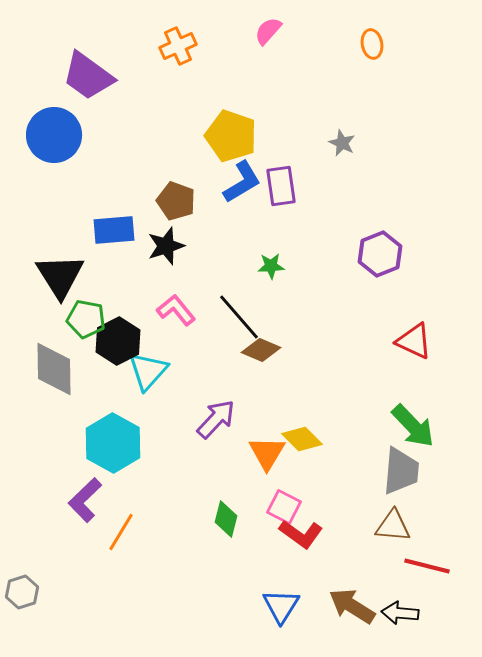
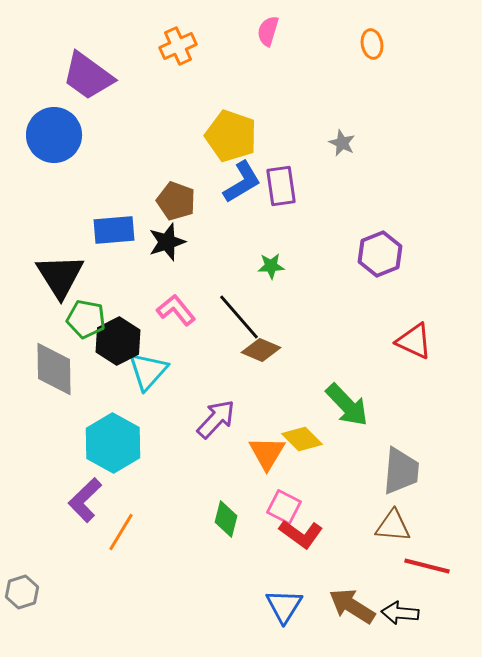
pink semicircle: rotated 24 degrees counterclockwise
black star: moved 1 px right, 4 px up
green arrow: moved 66 px left, 21 px up
blue triangle: moved 3 px right
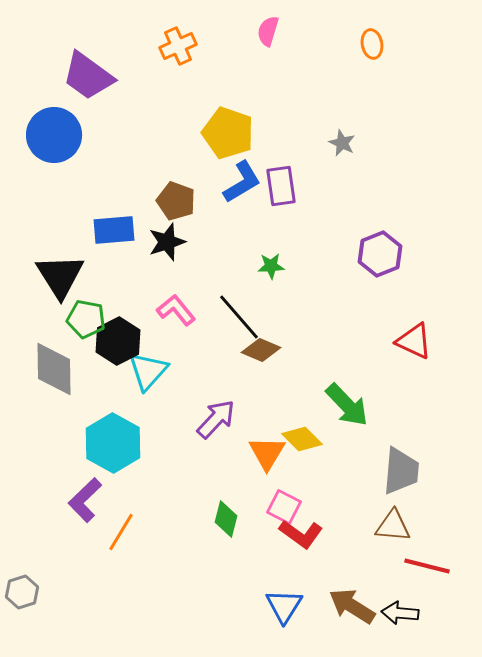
yellow pentagon: moved 3 px left, 3 px up
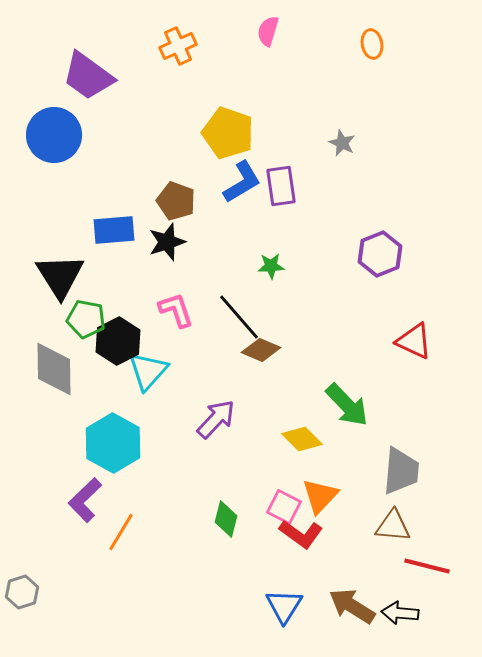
pink L-shape: rotated 21 degrees clockwise
orange triangle: moved 53 px right, 43 px down; rotated 12 degrees clockwise
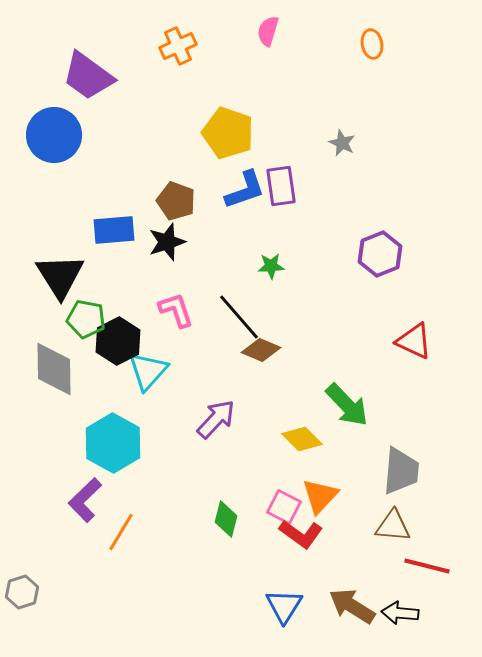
blue L-shape: moved 3 px right, 8 px down; rotated 12 degrees clockwise
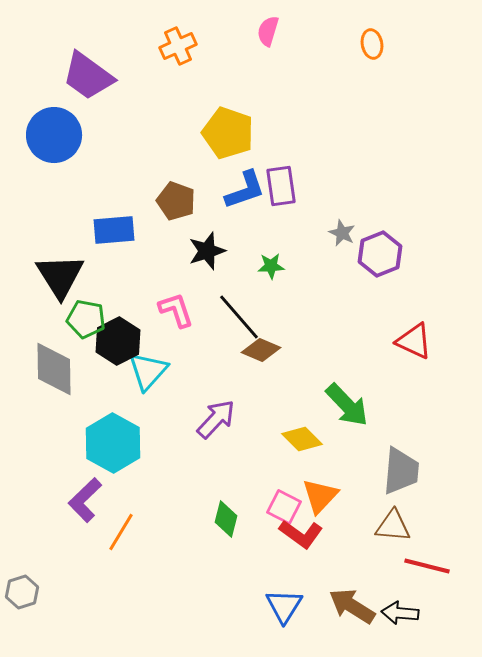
gray star: moved 90 px down
black star: moved 40 px right, 9 px down
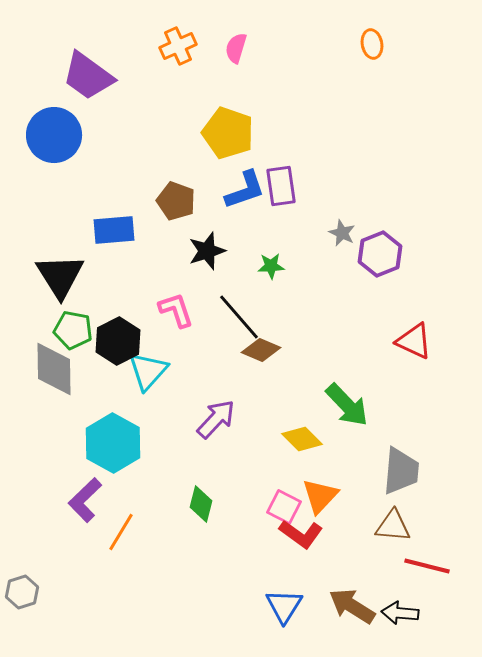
pink semicircle: moved 32 px left, 17 px down
green pentagon: moved 13 px left, 11 px down
green diamond: moved 25 px left, 15 px up
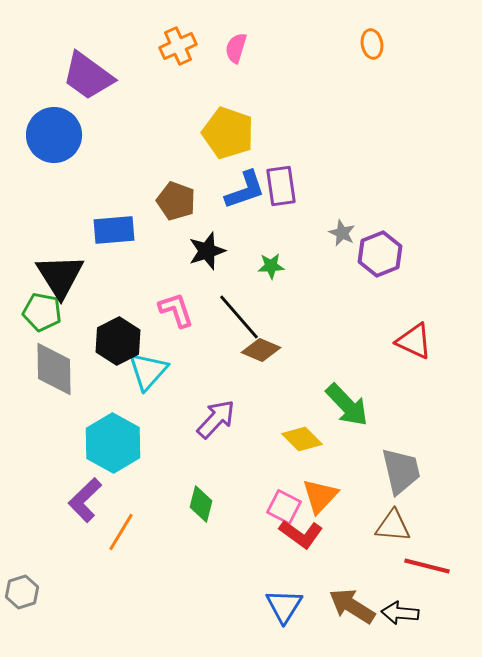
green pentagon: moved 31 px left, 18 px up
gray trapezoid: rotated 18 degrees counterclockwise
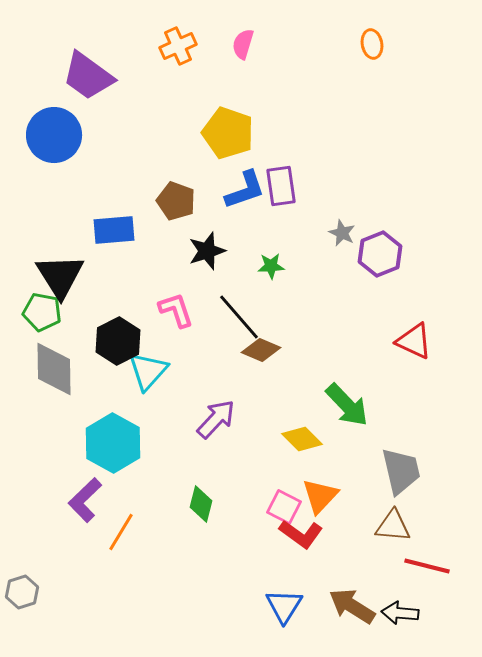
pink semicircle: moved 7 px right, 4 px up
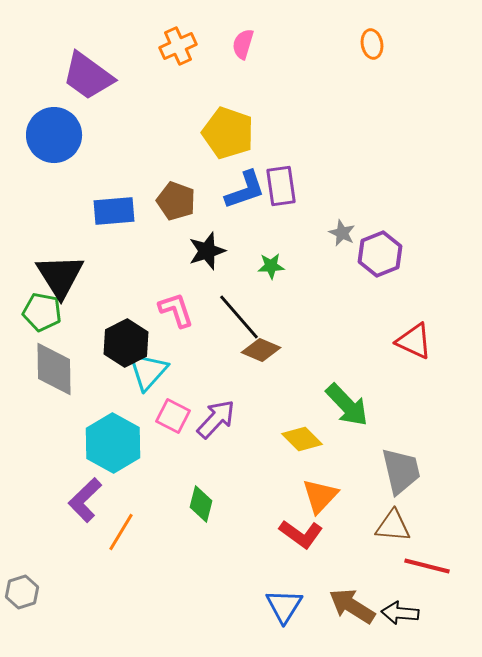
blue rectangle: moved 19 px up
black hexagon: moved 8 px right, 2 px down
pink square: moved 111 px left, 91 px up
